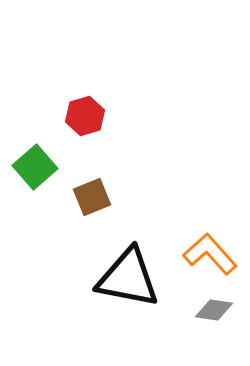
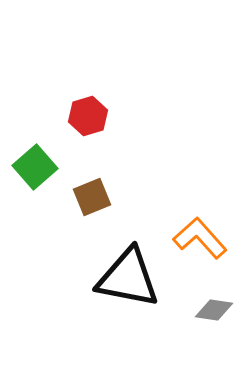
red hexagon: moved 3 px right
orange L-shape: moved 10 px left, 16 px up
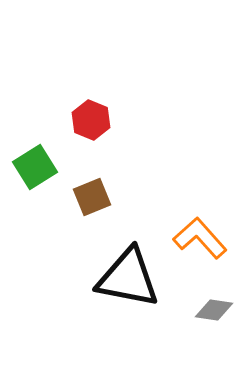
red hexagon: moved 3 px right, 4 px down; rotated 21 degrees counterclockwise
green square: rotated 9 degrees clockwise
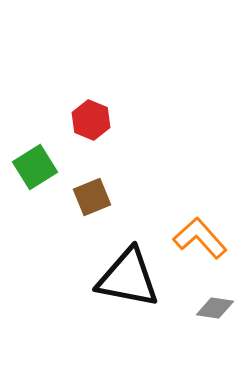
gray diamond: moved 1 px right, 2 px up
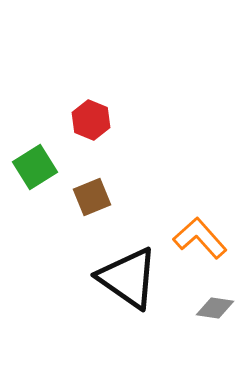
black triangle: rotated 24 degrees clockwise
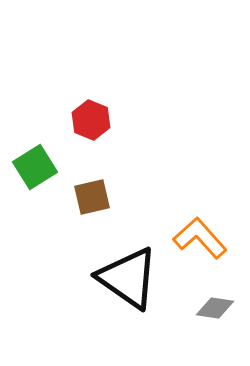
brown square: rotated 9 degrees clockwise
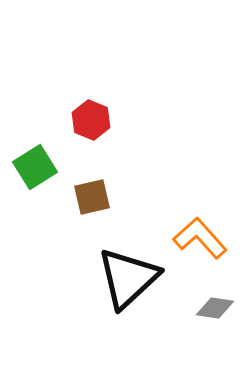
black triangle: rotated 42 degrees clockwise
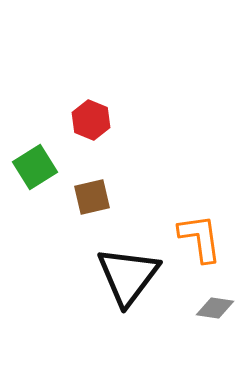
orange L-shape: rotated 34 degrees clockwise
black triangle: moved 2 px up; rotated 10 degrees counterclockwise
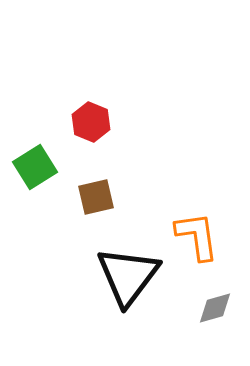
red hexagon: moved 2 px down
brown square: moved 4 px right
orange L-shape: moved 3 px left, 2 px up
gray diamond: rotated 24 degrees counterclockwise
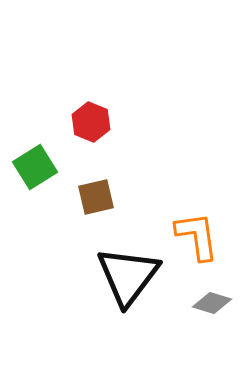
gray diamond: moved 3 px left, 5 px up; rotated 33 degrees clockwise
